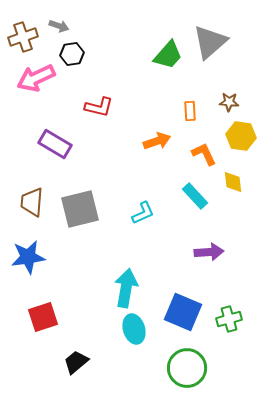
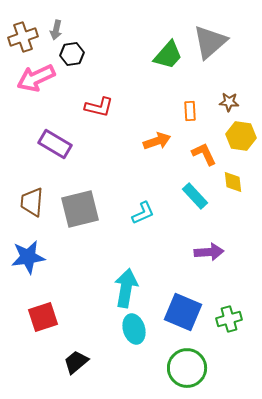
gray arrow: moved 3 px left, 4 px down; rotated 84 degrees clockwise
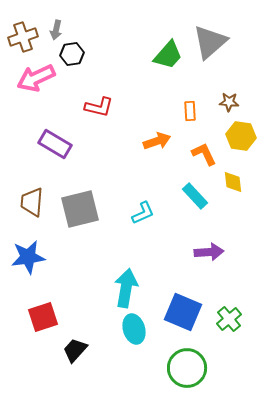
green cross: rotated 25 degrees counterclockwise
black trapezoid: moved 1 px left, 12 px up; rotated 8 degrees counterclockwise
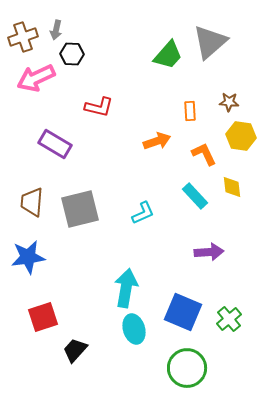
black hexagon: rotated 10 degrees clockwise
yellow diamond: moved 1 px left, 5 px down
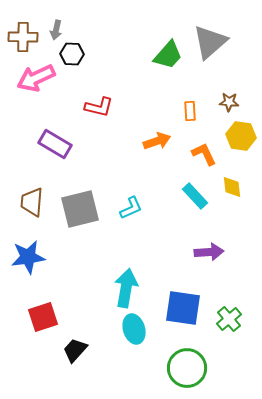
brown cross: rotated 20 degrees clockwise
cyan L-shape: moved 12 px left, 5 px up
blue square: moved 4 px up; rotated 15 degrees counterclockwise
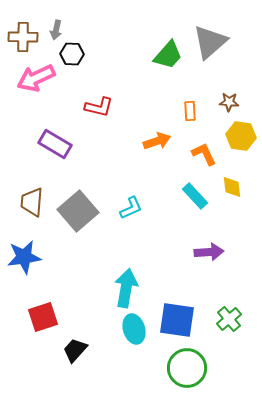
gray square: moved 2 px left, 2 px down; rotated 27 degrees counterclockwise
blue star: moved 4 px left
blue square: moved 6 px left, 12 px down
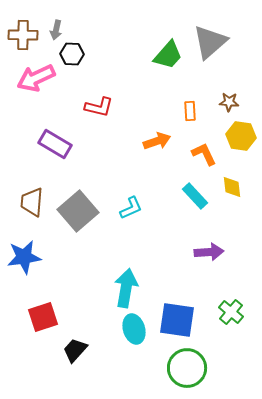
brown cross: moved 2 px up
green cross: moved 2 px right, 7 px up; rotated 10 degrees counterclockwise
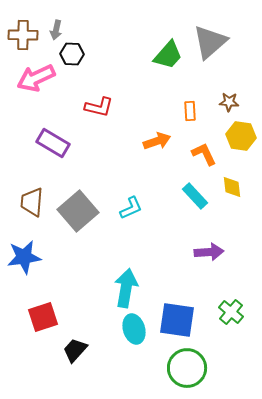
purple rectangle: moved 2 px left, 1 px up
